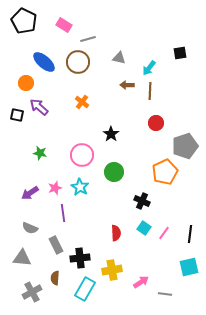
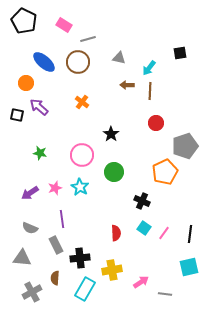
purple line at (63, 213): moved 1 px left, 6 px down
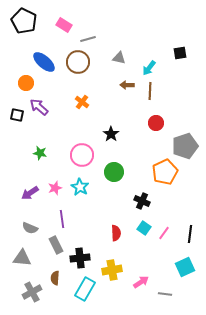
cyan square at (189, 267): moved 4 px left; rotated 12 degrees counterclockwise
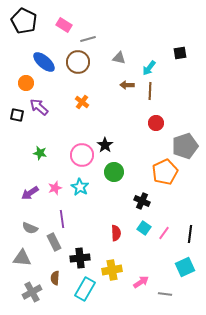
black star at (111, 134): moved 6 px left, 11 px down
gray rectangle at (56, 245): moved 2 px left, 3 px up
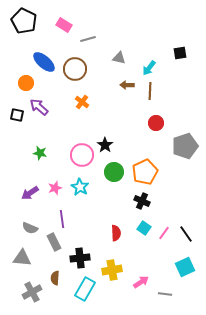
brown circle at (78, 62): moved 3 px left, 7 px down
orange pentagon at (165, 172): moved 20 px left
black line at (190, 234): moved 4 px left; rotated 42 degrees counterclockwise
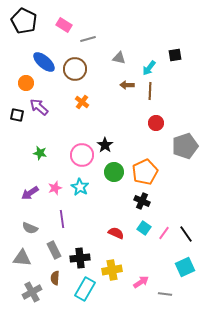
black square at (180, 53): moved 5 px left, 2 px down
red semicircle at (116, 233): rotated 63 degrees counterclockwise
gray rectangle at (54, 242): moved 8 px down
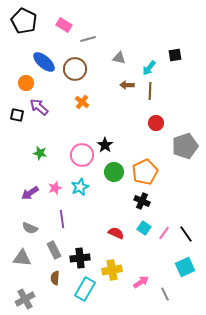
cyan star at (80, 187): rotated 18 degrees clockwise
gray cross at (32, 292): moved 7 px left, 7 px down
gray line at (165, 294): rotated 56 degrees clockwise
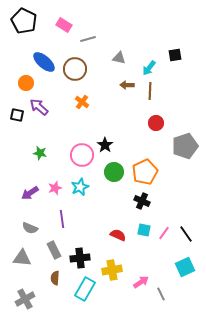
cyan square at (144, 228): moved 2 px down; rotated 24 degrees counterclockwise
red semicircle at (116, 233): moved 2 px right, 2 px down
gray line at (165, 294): moved 4 px left
